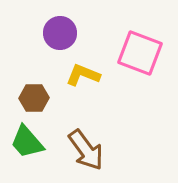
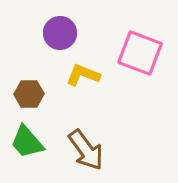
brown hexagon: moved 5 px left, 4 px up
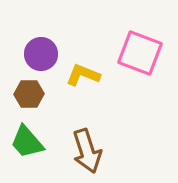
purple circle: moved 19 px left, 21 px down
brown arrow: moved 1 px right, 1 px down; rotated 18 degrees clockwise
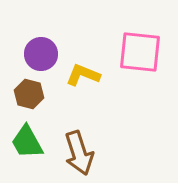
pink square: moved 1 px up; rotated 15 degrees counterclockwise
brown hexagon: rotated 16 degrees clockwise
green trapezoid: rotated 12 degrees clockwise
brown arrow: moved 8 px left, 2 px down
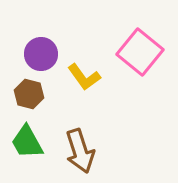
pink square: rotated 33 degrees clockwise
yellow L-shape: moved 1 px right, 2 px down; rotated 148 degrees counterclockwise
brown arrow: moved 1 px right, 2 px up
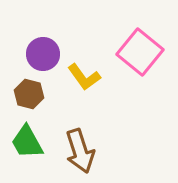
purple circle: moved 2 px right
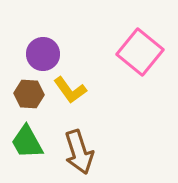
yellow L-shape: moved 14 px left, 13 px down
brown hexagon: rotated 12 degrees counterclockwise
brown arrow: moved 1 px left, 1 px down
